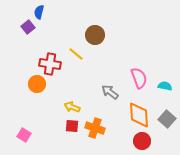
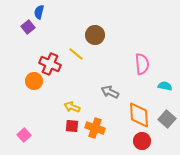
red cross: rotated 15 degrees clockwise
pink semicircle: moved 3 px right, 14 px up; rotated 15 degrees clockwise
orange circle: moved 3 px left, 3 px up
gray arrow: rotated 12 degrees counterclockwise
pink square: rotated 16 degrees clockwise
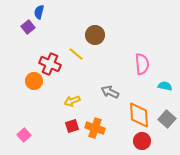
yellow arrow: moved 6 px up; rotated 42 degrees counterclockwise
red square: rotated 24 degrees counterclockwise
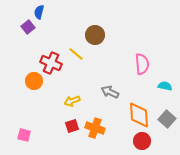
red cross: moved 1 px right, 1 px up
pink square: rotated 32 degrees counterclockwise
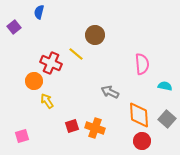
purple square: moved 14 px left
yellow arrow: moved 25 px left; rotated 77 degrees clockwise
pink square: moved 2 px left, 1 px down; rotated 32 degrees counterclockwise
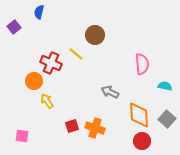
pink square: rotated 24 degrees clockwise
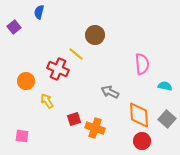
red cross: moved 7 px right, 6 px down
orange circle: moved 8 px left
red square: moved 2 px right, 7 px up
